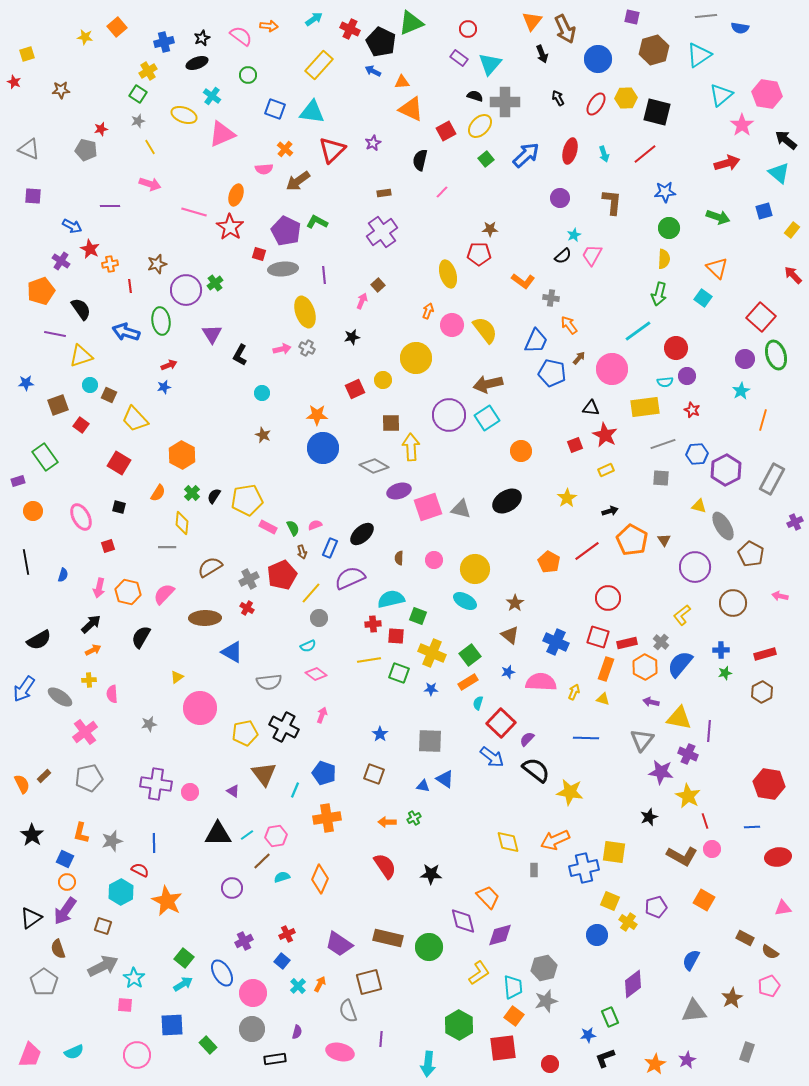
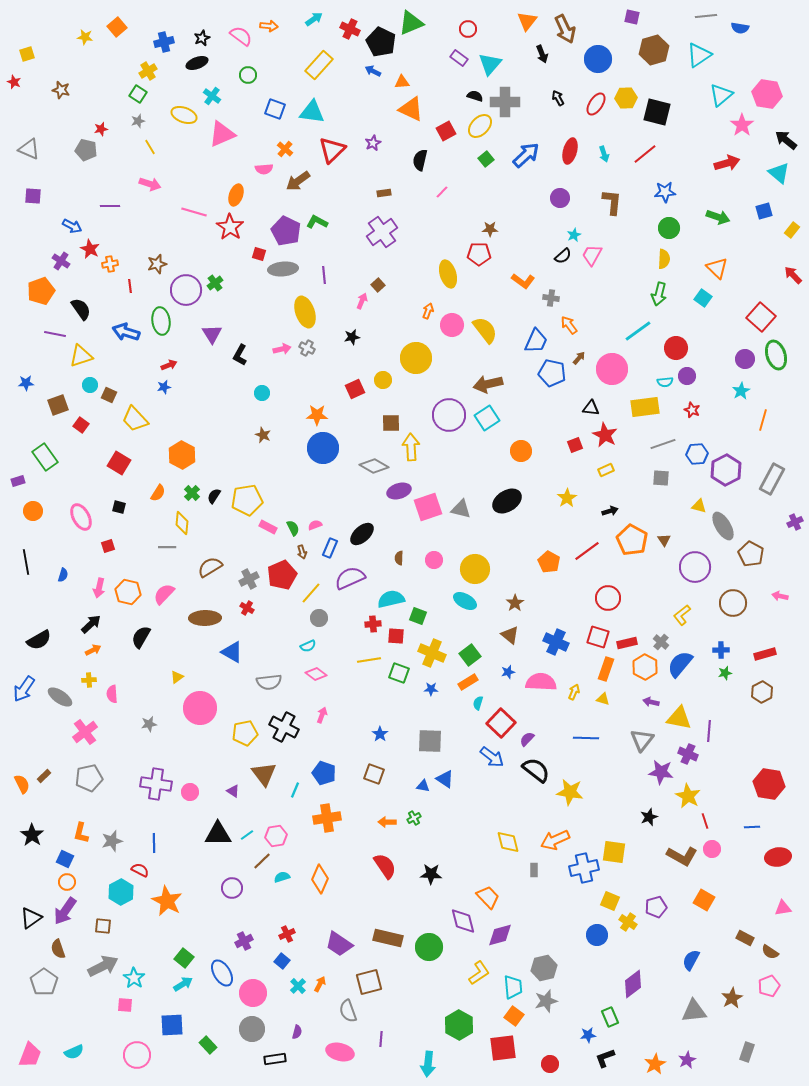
orange triangle at (532, 21): moved 5 px left
brown star at (61, 90): rotated 18 degrees clockwise
brown square at (103, 926): rotated 12 degrees counterclockwise
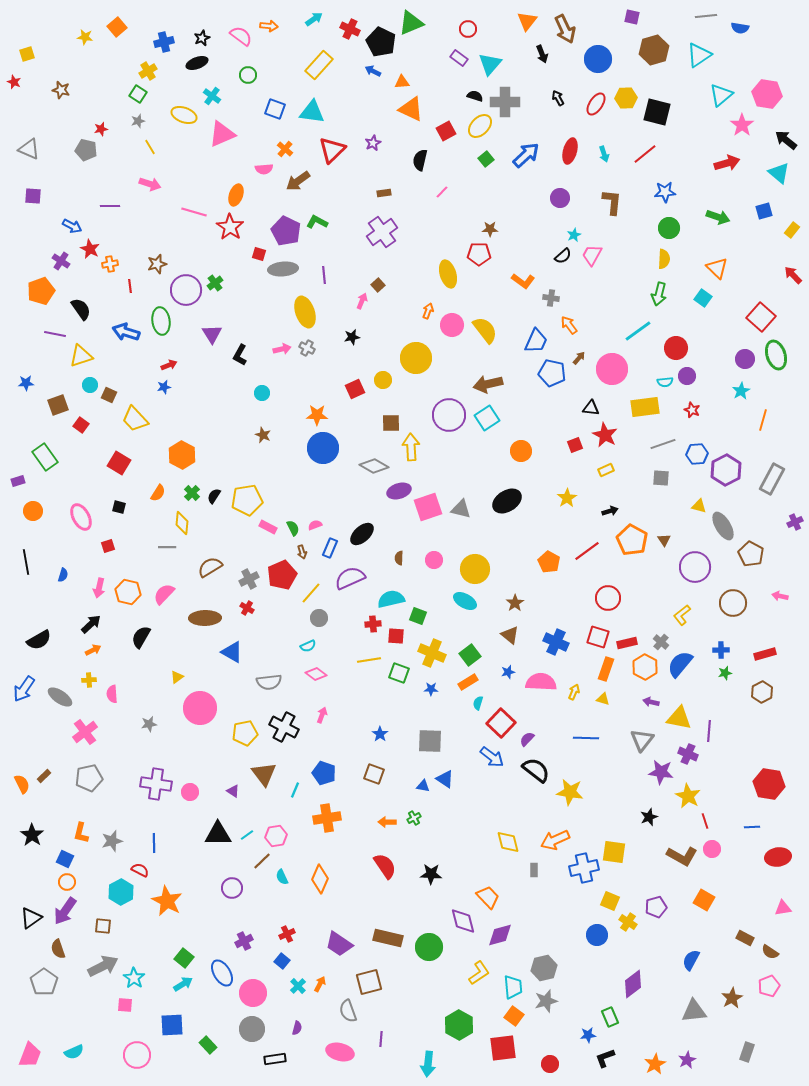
cyan semicircle at (282, 877): rotated 98 degrees counterclockwise
purple semicircle at (297, 1032): moved 4 px up
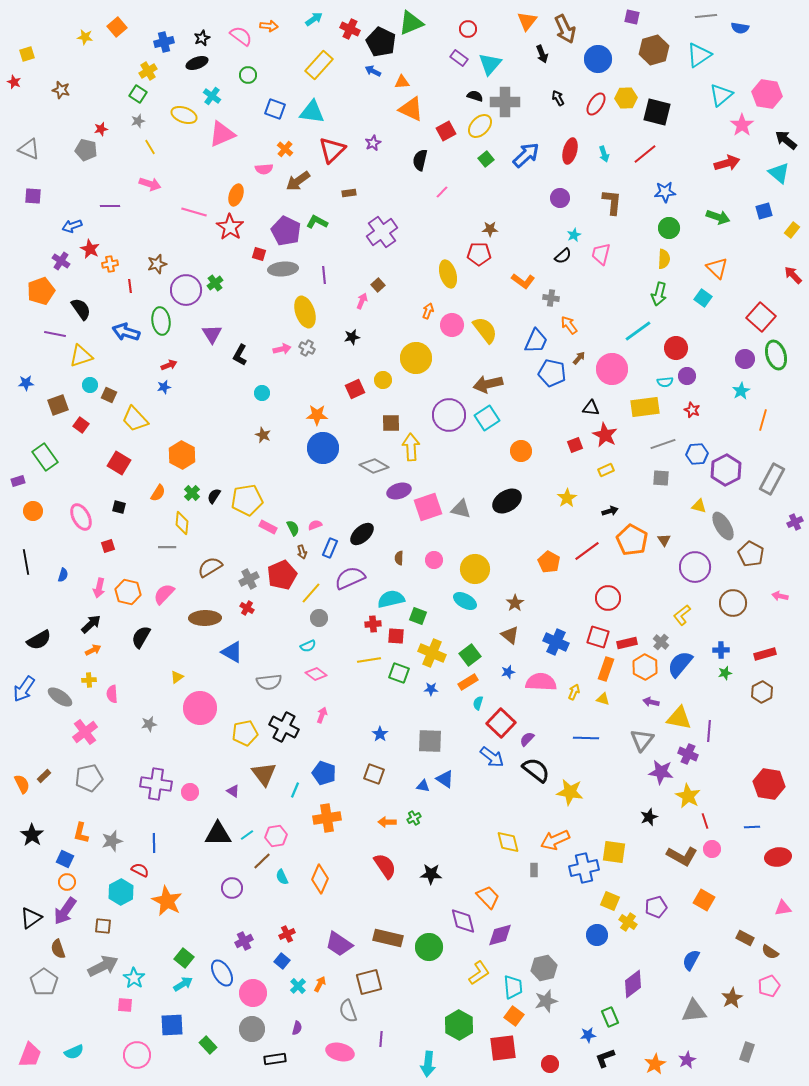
brown rectangle at (384, 193): moved 35 px left
blue arrow at (72, 226): rotated 132 degrees clockwise
pink trapezoid at (592, 255): moved 9 px right, 1 px up; rotated 15 degrees counterclockwise
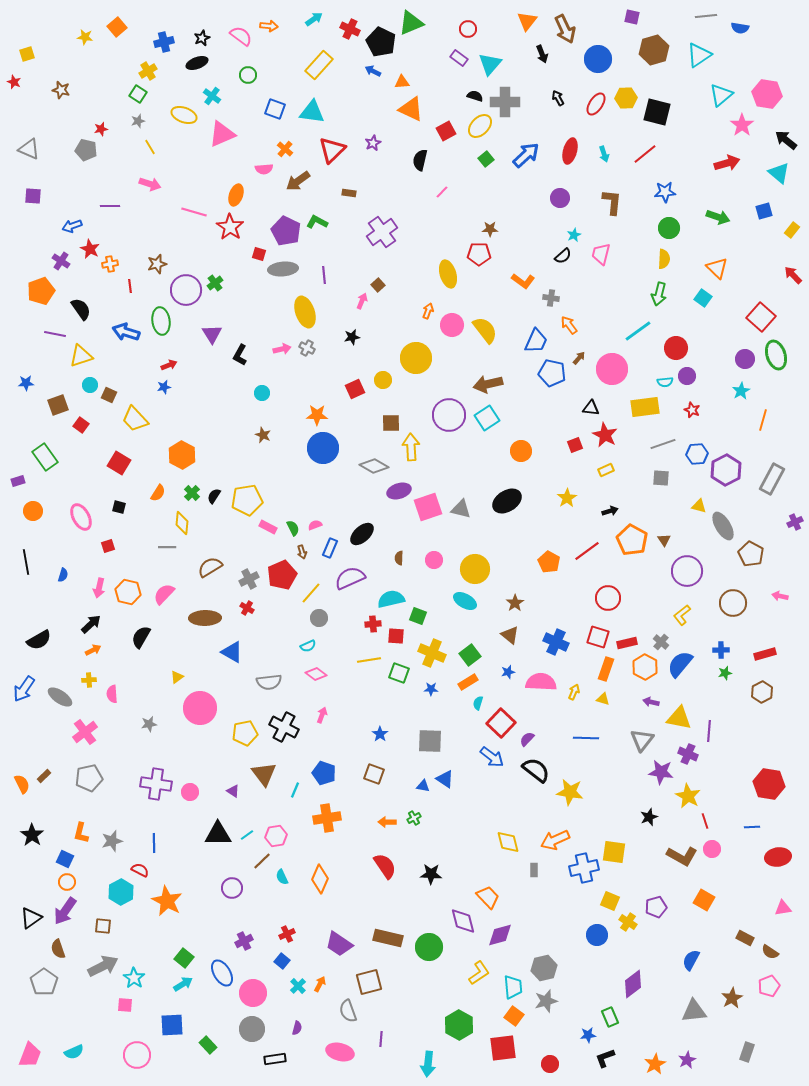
brown rectangle at (349, 193): rotated 16 degrees clockwise
purple circle at (695, 567): moved 8 px left, 4 px down
